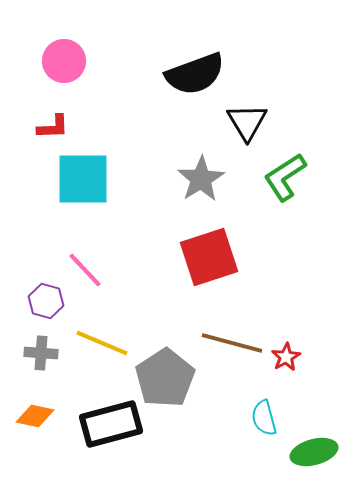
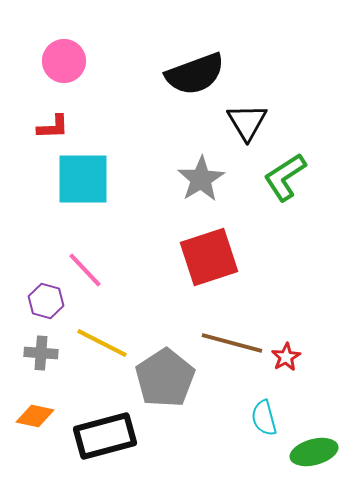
yellow line: rotated 4 degrees clockwise
black rectangle: moved 6 px left, 12 px down
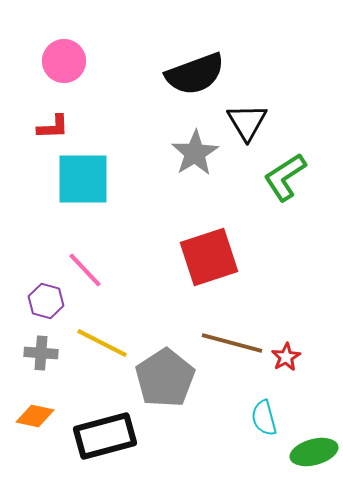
gray star: moved 6 px left, 26 px up
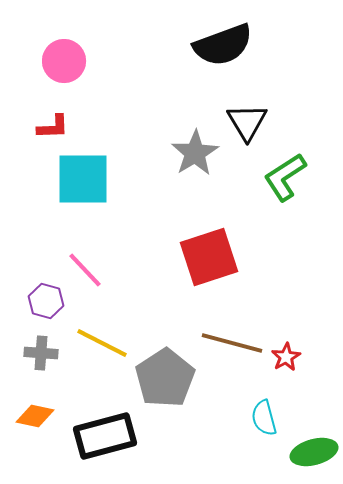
black semicircle: moved 28 px right, 29 px up
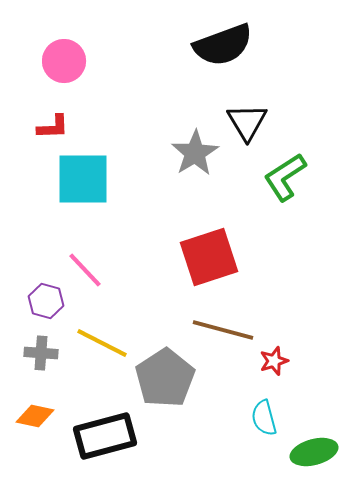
brown line: moved 9 px left, 13 px up
red star: moved 12 px left, 4 px down; rotated 12 degrees clockwise
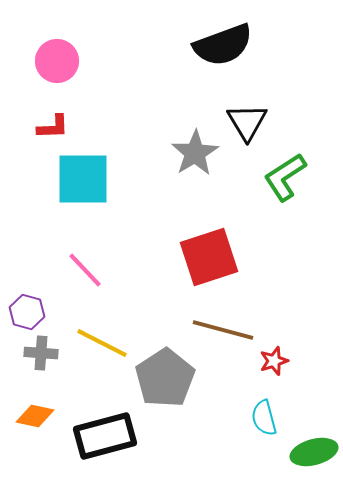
pink circle: moved 7 px left
purple hexagon: moved 19 px left, 11 px down
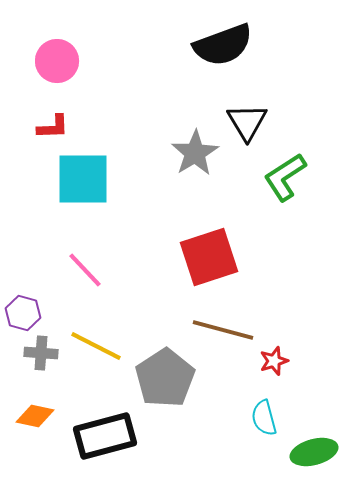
purple hexagon: moved 4 px left, 1 px down
yellow line: moved 6 px left, 3 px down
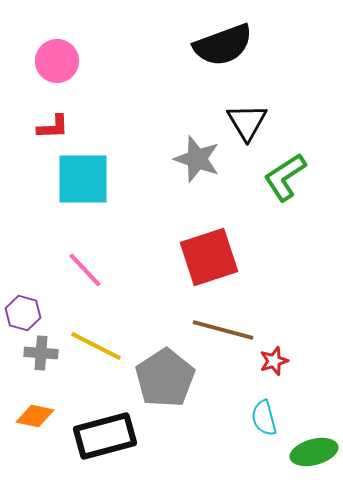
gray star: moved 2 px right, 6 px down; rotated 21 degrees counterclockwise
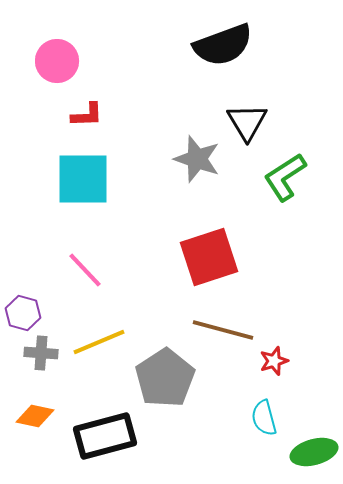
red L-shape: moved 34 px right, 12 px up
yellow line: moved 3 px right, 4 px up; rotated 50 degrees counterclockwise
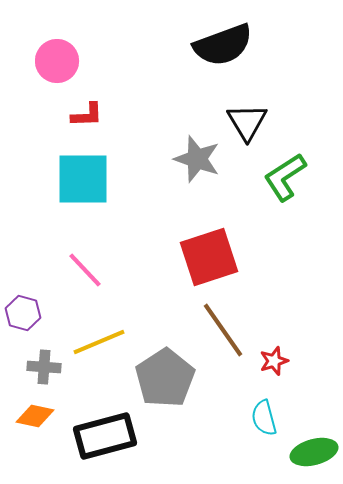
brown line: rotated 40 degrees clockwise
gray cross: moved 3 px right, 14 px down
